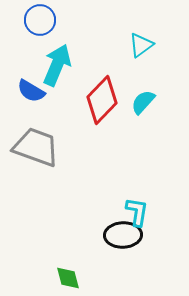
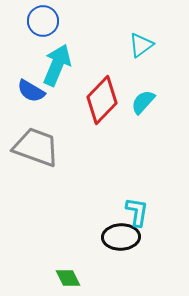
blue circle: moved 3 px right, 1 px down
black ellipse: moved 2 px left, 2 px down
green diamond: rotated 12 degrees counterclockwise
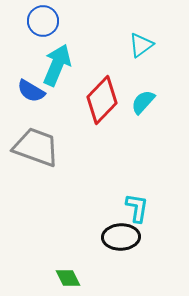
cyan L-shape: moved 4 px up
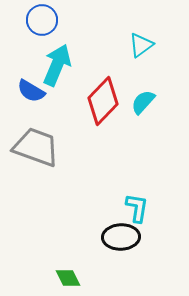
blue circle: moved 1 px left, 1 px up
red diamond: moved 1 px right, 1 px down
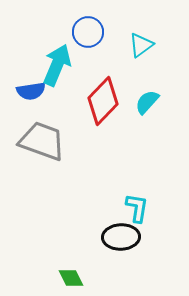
blue circle: moved 46 px right, 12 px down
blue semicircle: rotated 40 degrees counterclockwise
cyan semicircle: moved 4 px right
gray trapezoid: moved 6 px right, 6 px up
green diamond: moved 3 px right
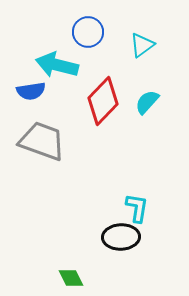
cyan triangle: moved 1 px right
cyan arrow: rotated 99 degrees counterclockwise
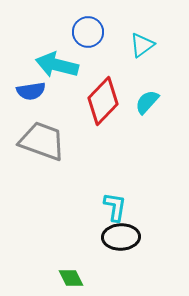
cyan L-shape: moved 22 px left, 1 px up
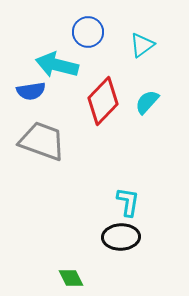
cyan L-shape: moved 13 px right, 5 px up
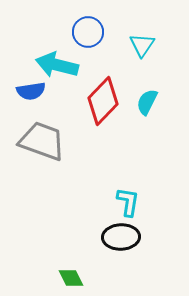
cyan triangle: rotated 20 degrees counterclockwise
cyan semicircle: rotated 16 degrees counterclockwise
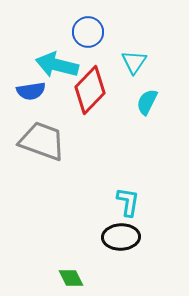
cyan triangle: moved 8 px left, 17 px down
red diamond: moved 13 px left, 11 px up
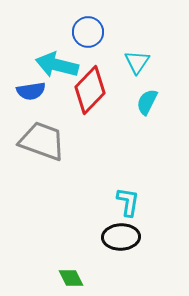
cyan triangle: moved 3 px right
